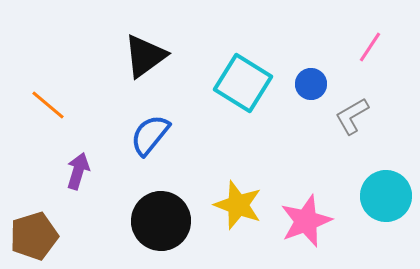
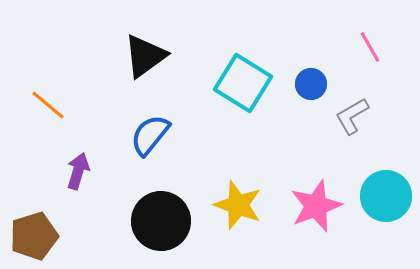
pink line: rotated 64 degrees counterclockwise
pink star: moved 10 px right, 15 px up
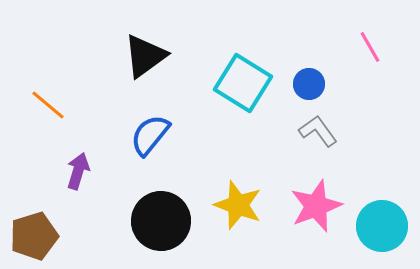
blue circle: moved 2 px left
gray L-shape: moved 34 px left, 15 px down; rotated 84 degrees clockwise
cyan circle: moved 4 px left, 30 px down
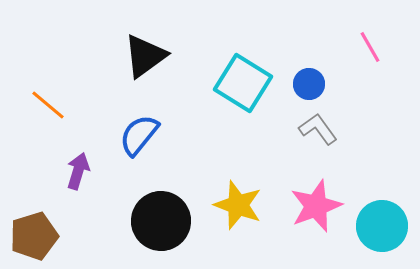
gray L-shape: moved 2 px up
blue semicircle: moved 11 px left
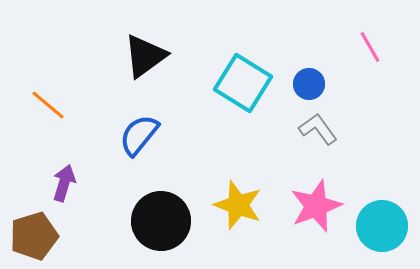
purple arrow: moved 14 px left, 12 px down
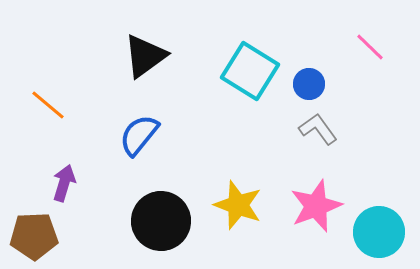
pink line: rotated 16 degrees counterclockwise
cyan square: moved 7 px right, 12 px up
cyan circle: moved 3 px left, 6 px down
brown pentagon: rotated 15 degrees clockwise
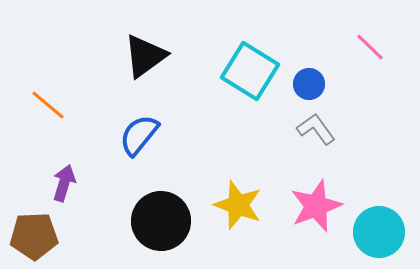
gray L-shape: moved 2 px left
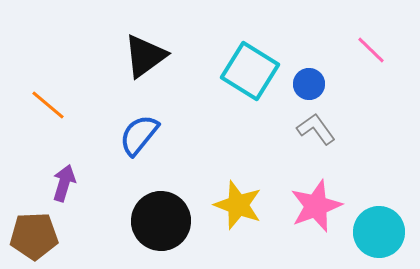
pink line: moved 1 px right, 3 px down
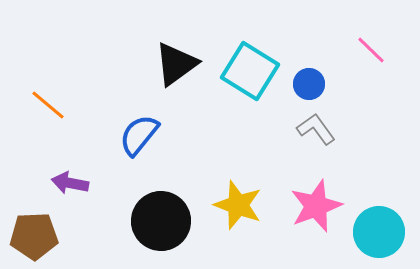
black triangle: moved 31 px right, 8 px down
purple arrow: moved 6 px right; rotated 96 degrees counterclockwise
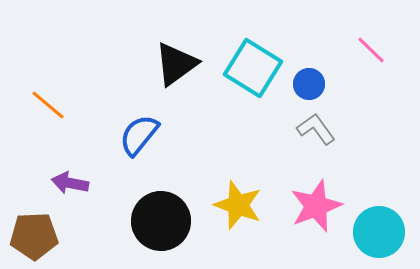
cyan square: moved 3 px right, 3 px up
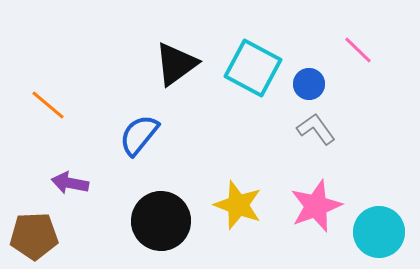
pink line: moved 13 px left
cyan square: rotated 4 degrees counterclockwise
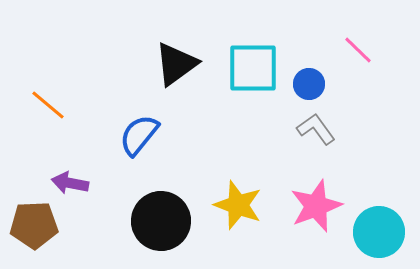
cyan square: rotated 28 degrees counterclockwise
brown pentagon: moved 11 px up
